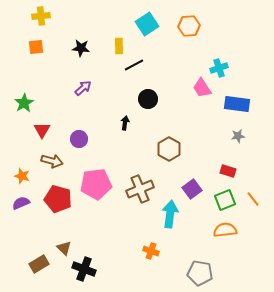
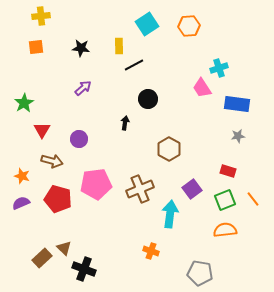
brown rectangle: moved 3 px right, 6 px up; rotated 12 degrees counterclockwise
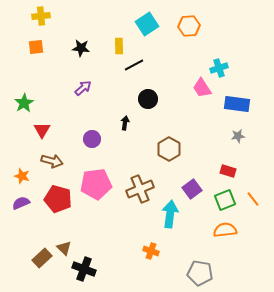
purple circle: moved 13 px right
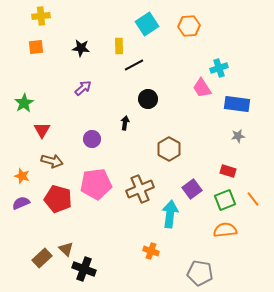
brown triangle: moved 2 px right, 1 px down
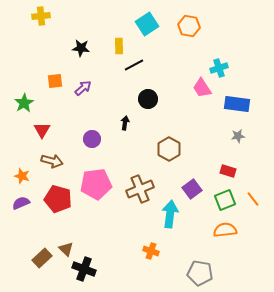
orange hexagon: rotated 15 degrees clockwise
orange square: moved 19 px right, 34 px down
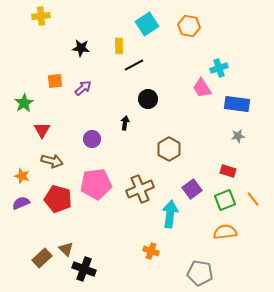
orange semicircle: moved 2 px down
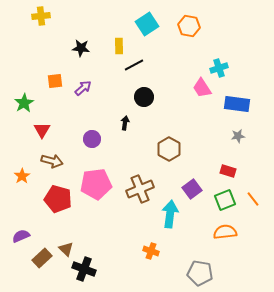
black circle: moved 4 px left, 2 px up
orange star: rotated 21 degrees clockwise
purple semicircle: moved 33 px down
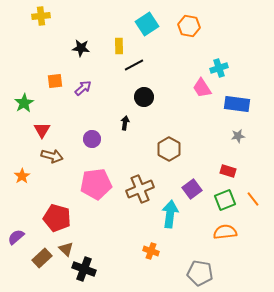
brown arrow: moved 5 px up
red pentagon: moved 1 px left, 19 px down
purple semicircle: moved 5 px left, 1 px down; rotated 18 degrees counterclockwise
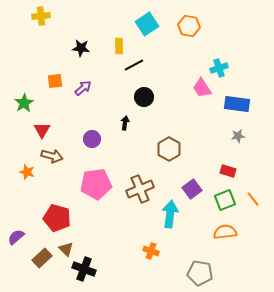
orange star: moved 5 px right, 4 px up; rotated 21 degrees counterclockwise
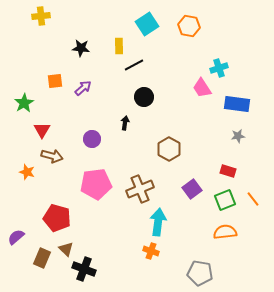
cyan arrow: moved 12 px left, 8 px down
brown rectangle: rotated 24 degrees counterclockwise
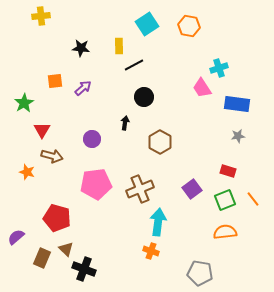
brown hexagon: moved 9 px left, 7 px up
